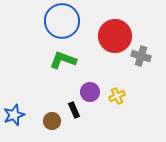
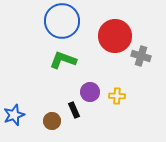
yellow cross: rotated 28 degrees clockwise
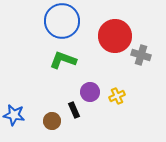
gray cross: moved 1 px up
yellow cross: rotated 28 degrees counterclockwise
blue star: rotated 30 degrees clockwise
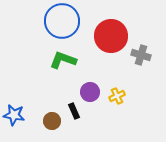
red circle: moved 4 px left
black rectangle: moved 1 px down
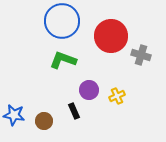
purple circle: moved 1 px left, 2 px up
brown circle: moved 8 px left
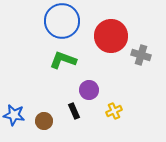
yellow cross: moved 3 px left, 15 px down
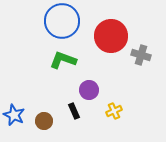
blue star: rotated 15 degrees clockwise
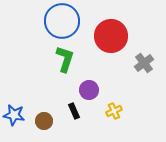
gray cross: moved 3 px right, 8 px down; rotated 36 degrees clockwise
green L-shape: moved 2 px right, 1 px up; rotated 88 degrees clockwise
blue star: rotated 15 degrees counterclockwise
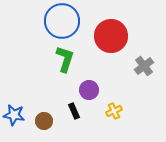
gray cross: moved 3 px down
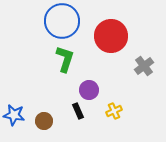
black rectangle: moved 4 px right
